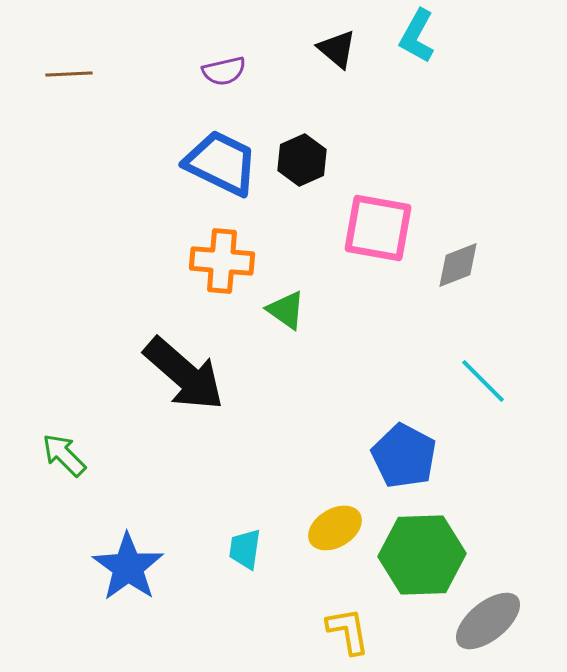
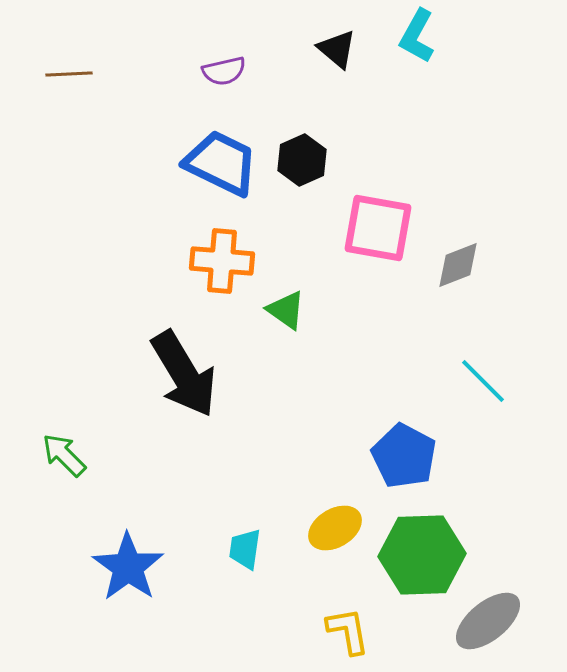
black arrow: rotated 18 degrees clockwise
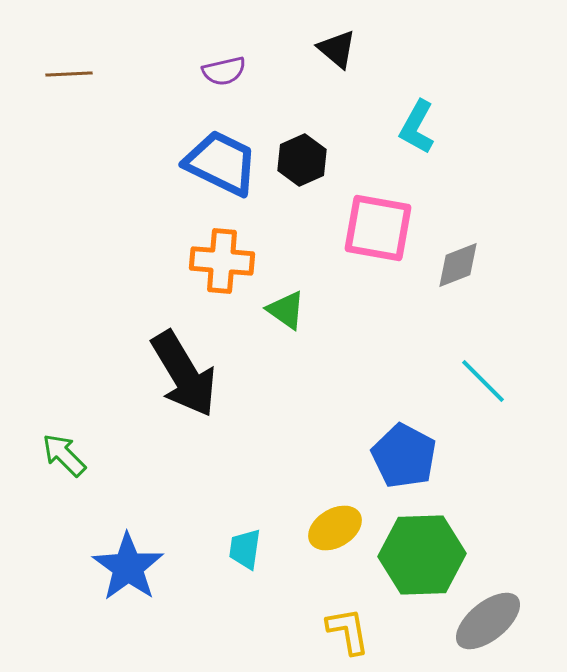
cyan L-shape: moved 91 px down
